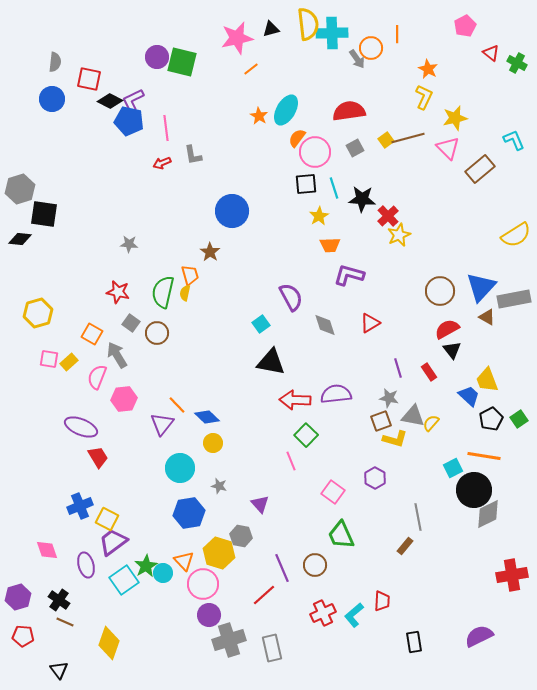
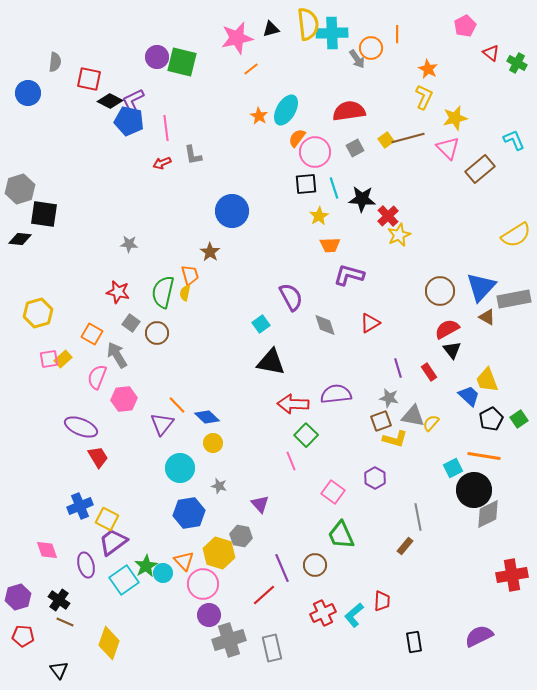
blue circle at (52, 99): moved 24 px left, 6 px up
pink square at (49, 359): rotated 18 degrees counterclockwise
yellow rectangle at (69, 362): moved 6 px left, 3 px up
red arrow at (295, 400): moved 2 px left, 4 px down
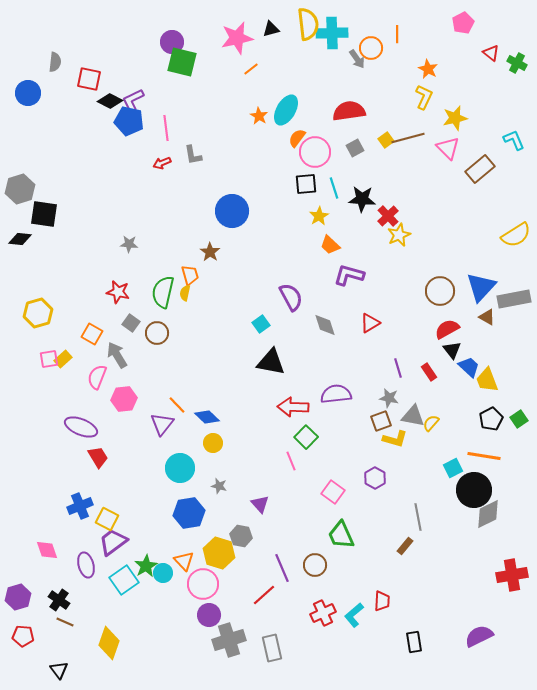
pink pentagon at (465, 26): moved 2 px left, 3 px up
purple circle at (157, 57): moved 15 px right, 15 px up
orange trapezoid at (330, 245): rotated 45 degrees clockwise
blue trapezoid at (469, 396): moved 29 px up
red arrow at (293, 404): moved 3 px down
green square at (306, 435): moved 2 px down
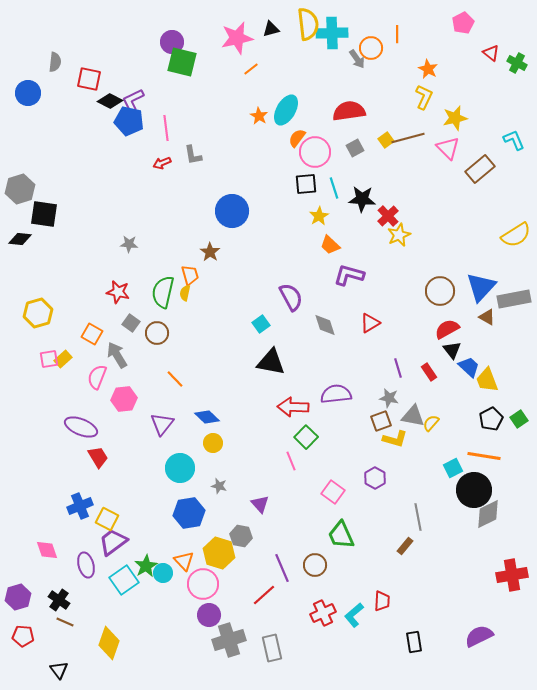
orange line at (177, 405): moved 2 px left, 26 px up
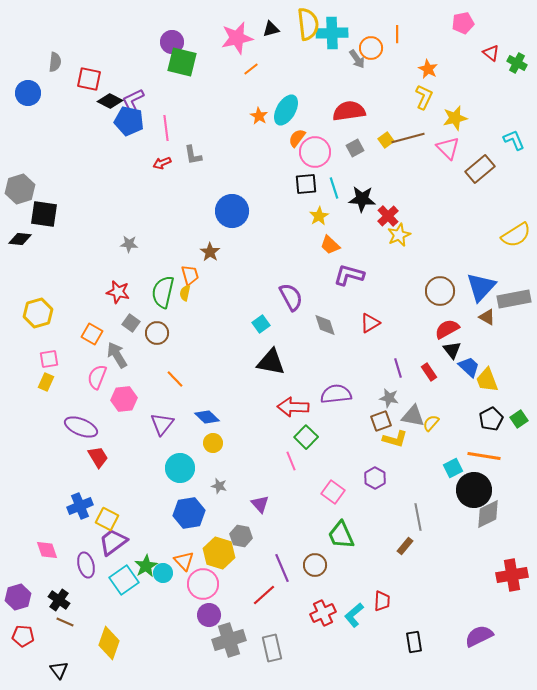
pink pentagon at (463, 23): rotated 15 degrees clockwise
yellow rectangle at (63, 359): moved 17 px left, 23 px down; rotated 24 degrees counterclockwise
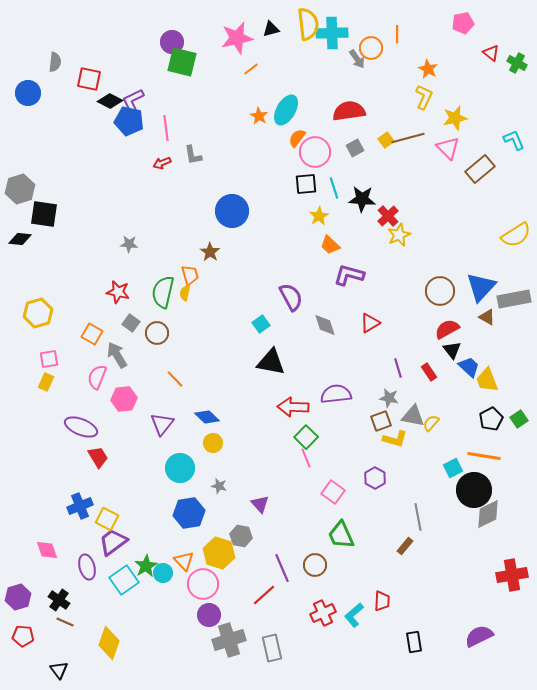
pink line at (291, 461): moved 15 px right, 3 px up
purple ellipse at (86, 565): moved 1 px right, 2 px down
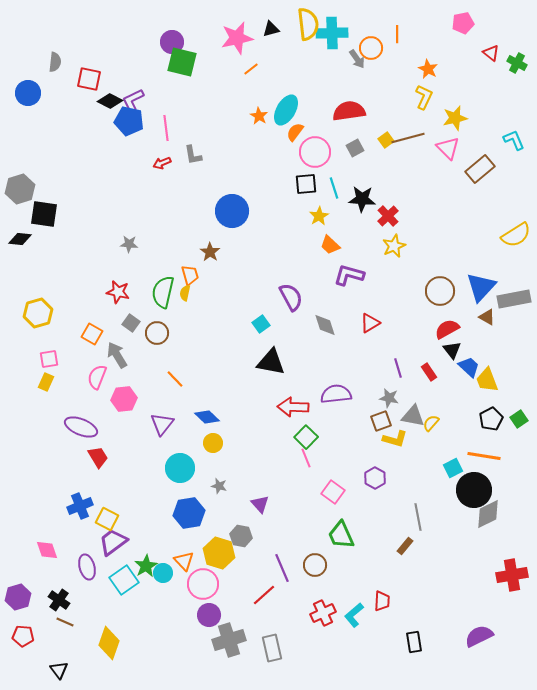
orange semicircle at (297, 138): moved 2 px left, 6 px up
yellow star at (399, 235): moved 5 px left, 11 px down
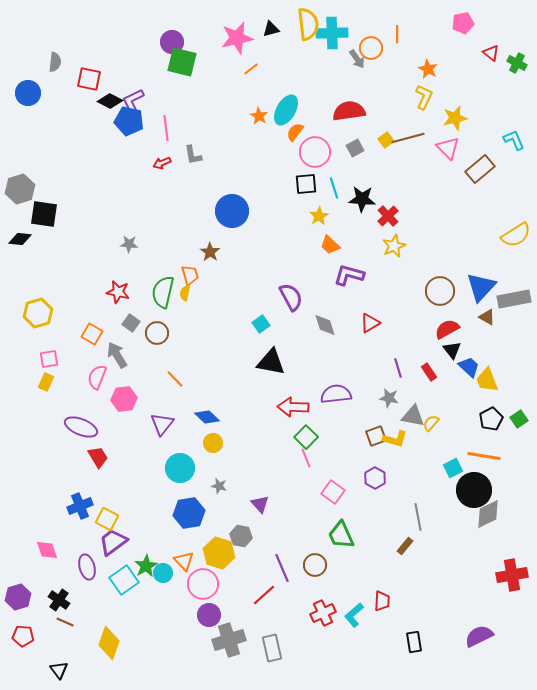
brown square at (381, 421): moved 5 px left, 15 px down
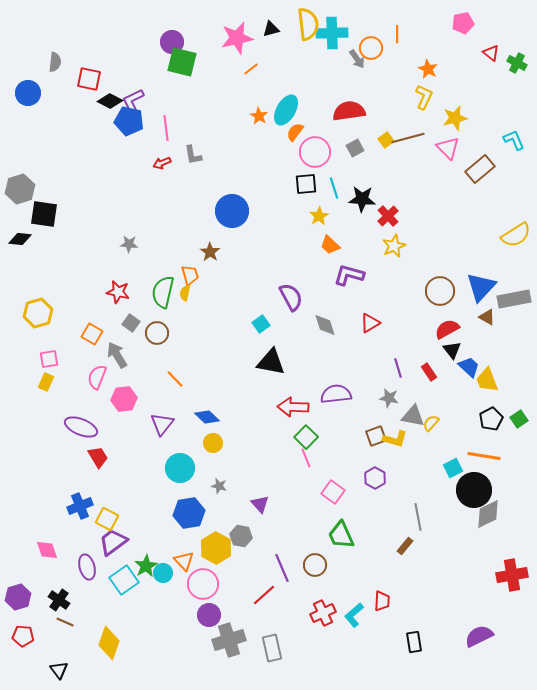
yellow hexagon at (219, 553): moved 3 px left, 5 px up; rotated 12 degrees clockwise
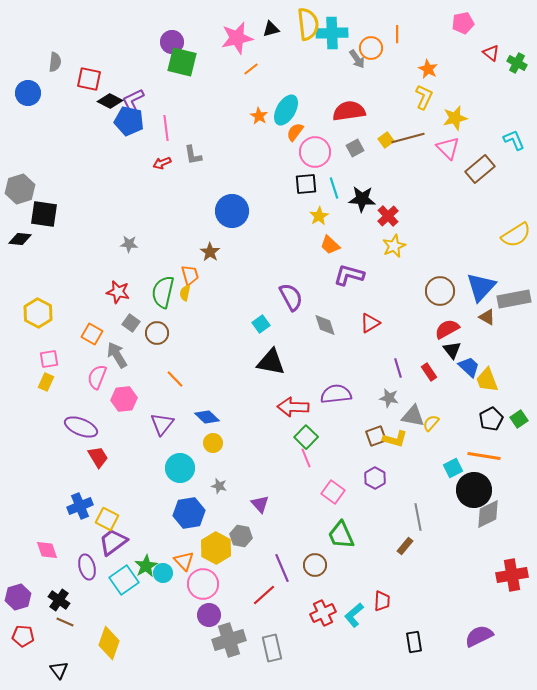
yellow hexagon at (38, 313): rotated 16 degrees counterclockwise
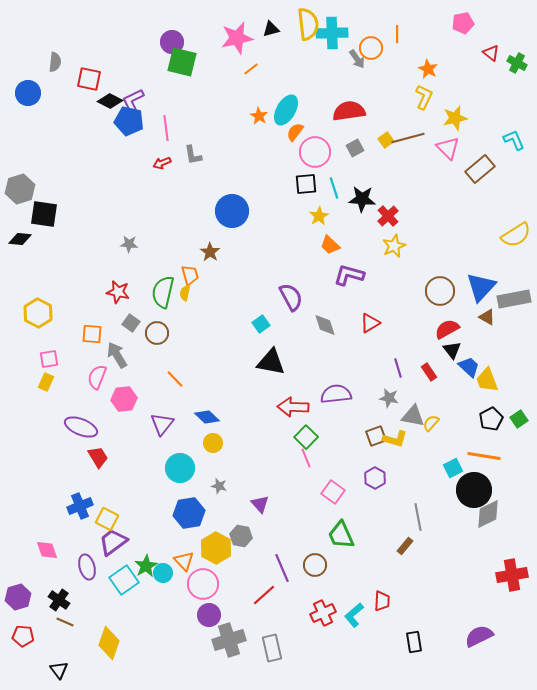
orange square at (92, 334): rotated 25 degrees counterclockwise
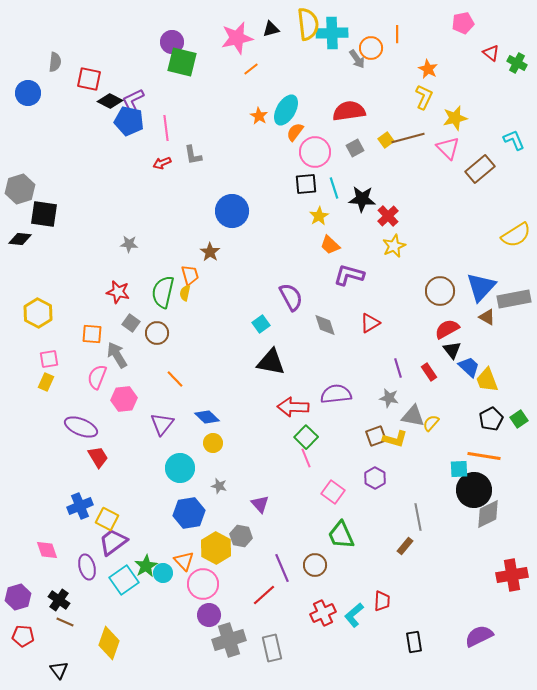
cyan square at (453, 468): moved 6 px right, 1 px down; rotated 24 degrees clockwise
